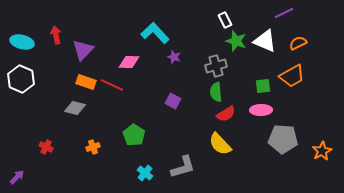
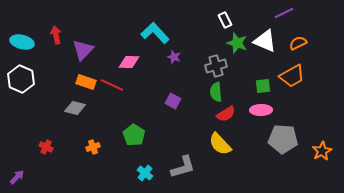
green star: moved 1 px right, 2 px down
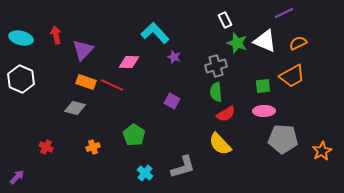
cyan ellipse: moved 1 px left, 4 px up
purple square: moved 1 px left
pink ellipse: moved 3 px right, 1 px down
